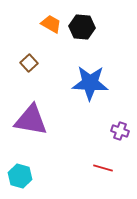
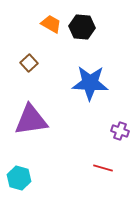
purple triangle: rotated 18 degrees counterclockwise
cyan hexagon: moved 1 px left, 2 px down
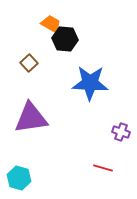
black hexagon: moved 17 px left, 12 px down
purple triangle: moved 2 px up
purple cross: moved 1 px right, 1 px down
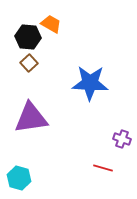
black hexagon: moved 37 px left, 2 px up
purple cross: moved 1 px right, 7 px down
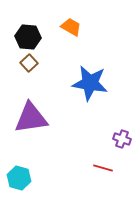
orange trapezoid: moved 20 px right, 3 px down
blue star: rotated 6 degrees clockwise
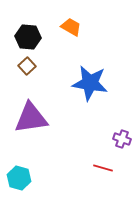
brown square: moved 2 px left, 3 px down
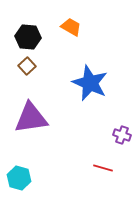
blue star: rotated 15 degrees clockwise
purple cross: moved 4 px up
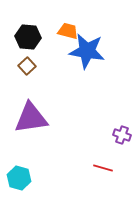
orange trapezoid: moved 3 px left, 4 px down; rotated 15 degrees counterclockwise
blue star: moved 3 px left, 32 px up; rotated 15 degrees counterclockwise
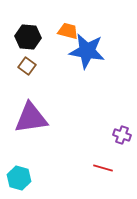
brown square: rotated 12 degrees counterclockwise
